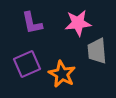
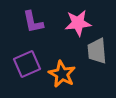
purple L-shape: moved 1 px right, 1 px up
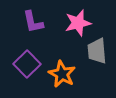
pink star: rotated 8 degrees counterclockwise
purple square: rotated 20 degrees counterclockwise
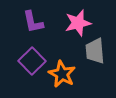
gray trapezoid: moved 2 px left
purple square: moved 5 px right, 3 px up
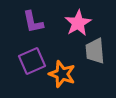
pink star: rotated 16 degrees counterclockwise
purple square: rotated 20 degrees clockwise
orange star: rotated 8 degrees counterclockwise
